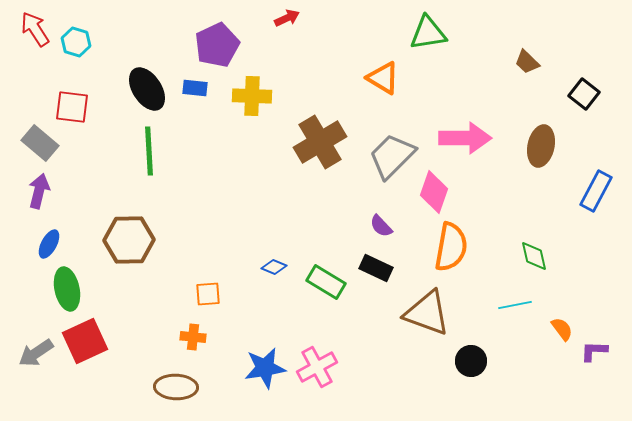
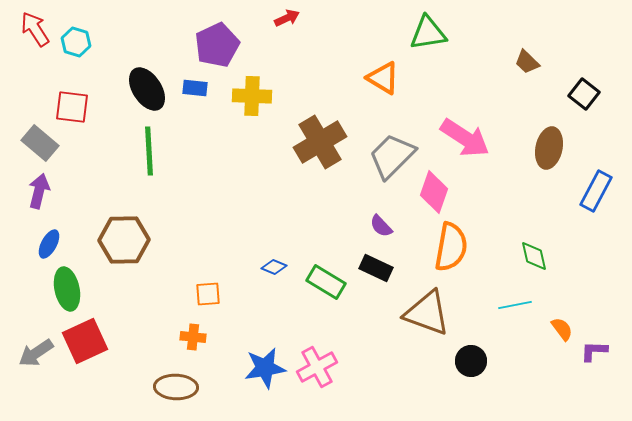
pink arrow at (465, 138): rotated 33 degrees clockwise
brown ellipse at (541, 146): moved 8 px right, 2 px down
brown hexagon at (129, 240): moved 5 px left
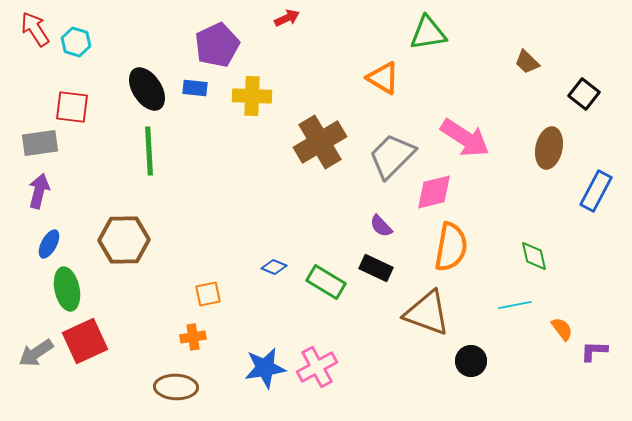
gray rectangle at (40, 143): rotated 48 degrees counterclockwise
pink diamond at (434, 192): rotated 57 degrees clockwise
orange square at (208, 294): rotated 8 degrees counterclockwise
orange cross at (193, 337): rotated 15 degrees counterclockwise
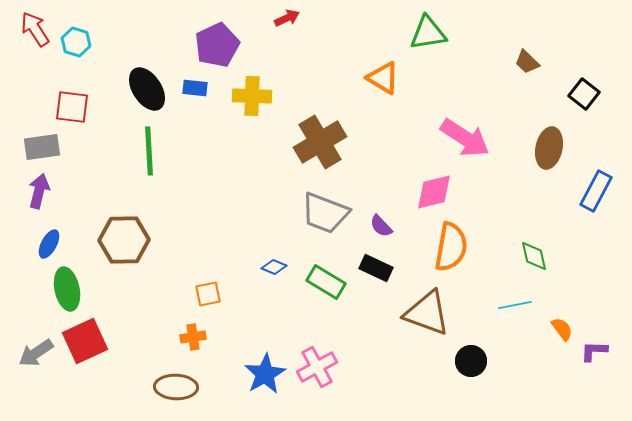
gray rectangle at (40, 143): moved 2 px right, 4 px down
gray trapezoid at (392, 156): moved 67 px left, 57 px down; rotated 114 degrees counterclockwise
blue star at (265, 368): moved 6 px down; rotated 21 degrees counterclockwise
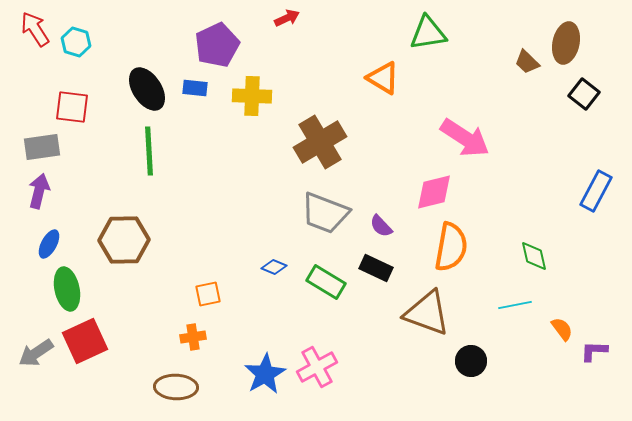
brown ellipse at (549, 148): moved 17 px right, 105 px up
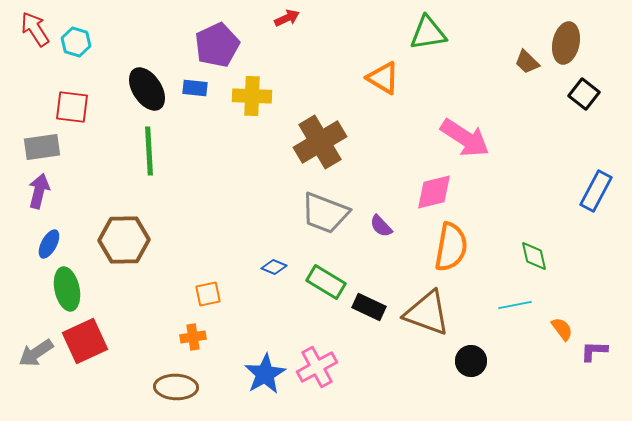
black rectangle at (376, 268): moved 7 px left, 39 px down
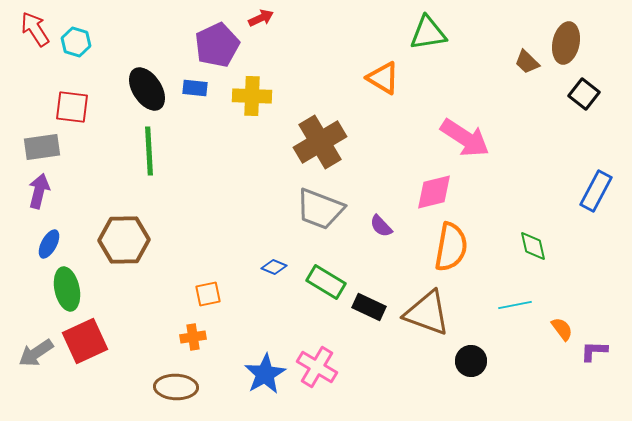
red arrow at (287, 18): moved 26 px left
gray trapezoid at (325, 213): moved 5 px left, 4 px up
green diamond at (534, 256): moved 1 px left, 10 px up
pink cross at (317, 367): rotated 30 degrees counterclockwise
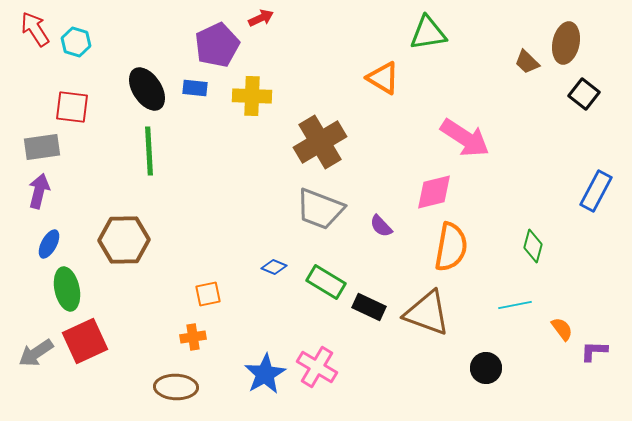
green diamond at (533, 246): rotated 28 degrees clockwise
black circle at (471, 361): moved 15 px right, 7 px down
